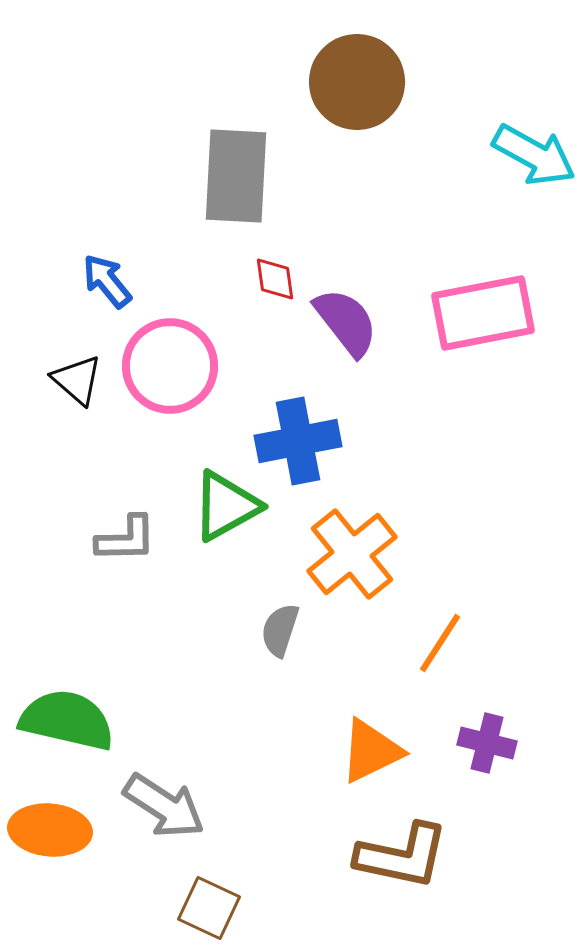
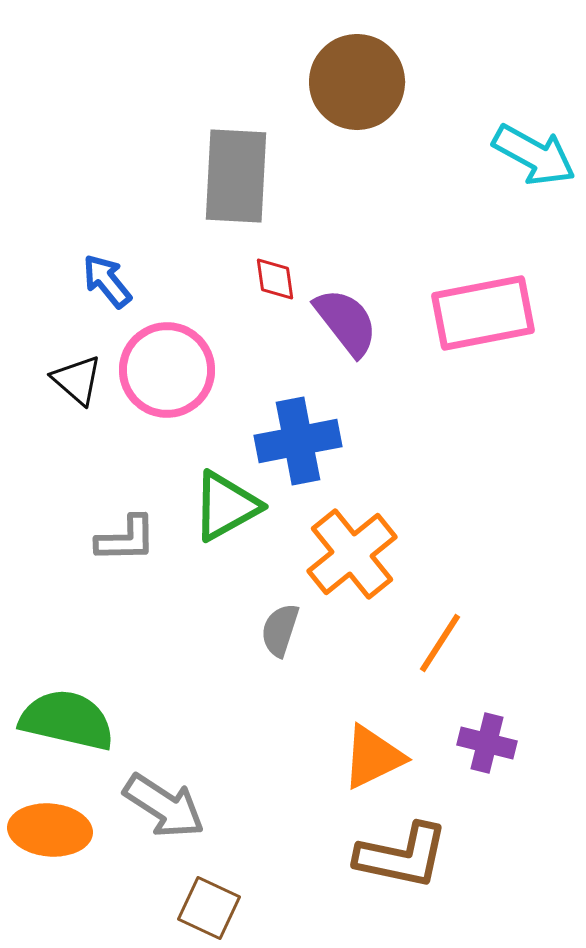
pink circle: moved 3 px left, 4 px down
orange triangle: moved 2 px right, 6 px down
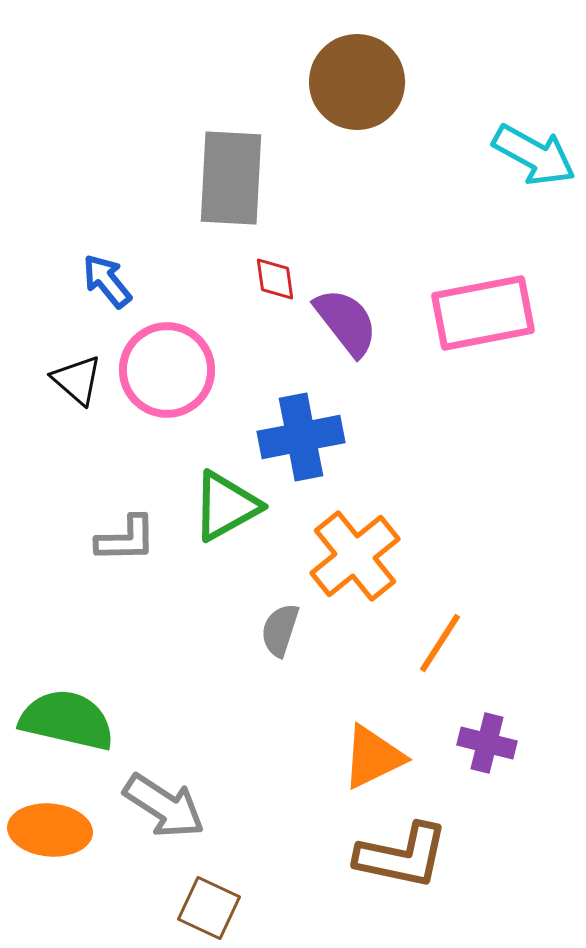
gray rectangle: moved 5 px left, 2 px down
blue cross: moved 3 px right, 4 px up
orange cross: moved 3 px right, 2 px down
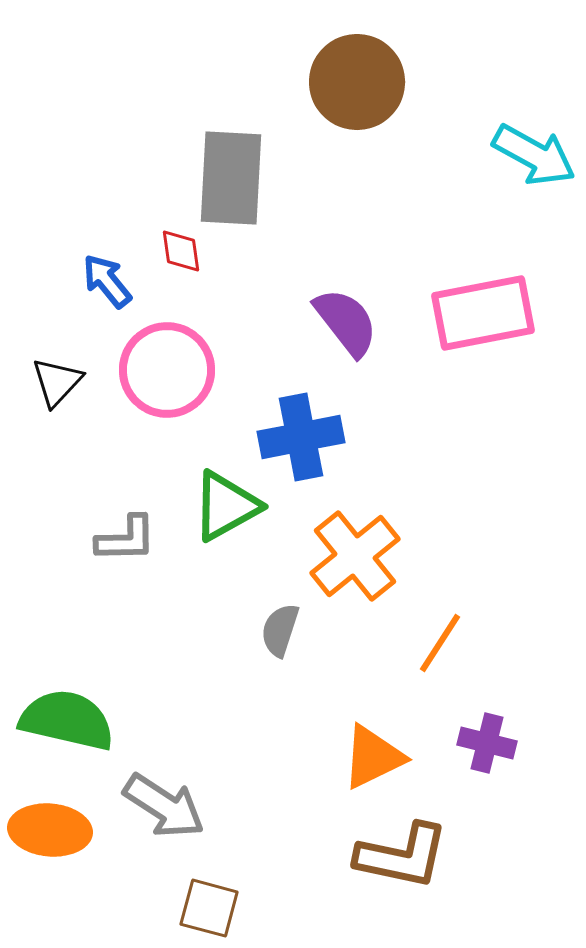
red diamond: moved 94 px left, 28 px up
black triangle: moved 20 px left, 2 px down; rotated 32 degrees clockwise
brown square: rotated 10 degrees counterclockwise
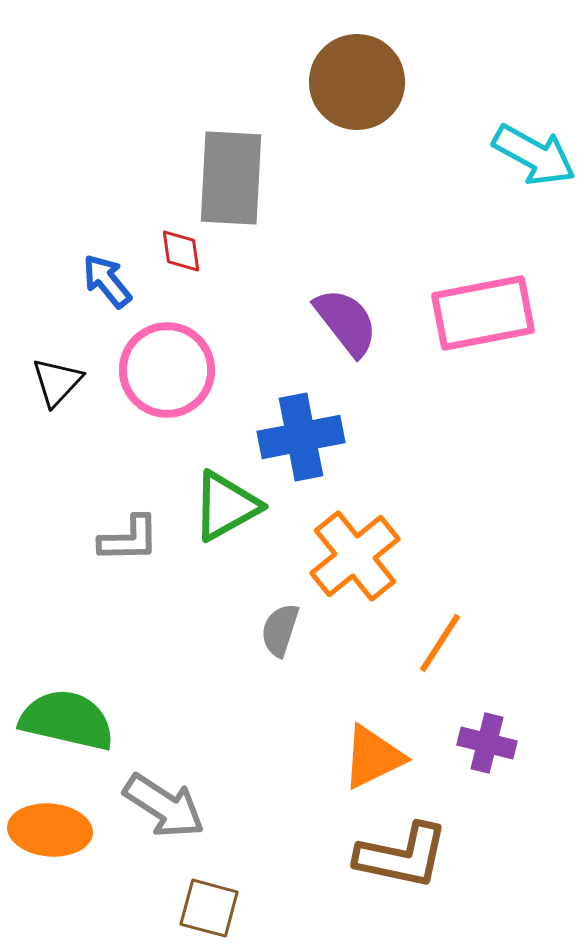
gray L-shape: moved 3 px right
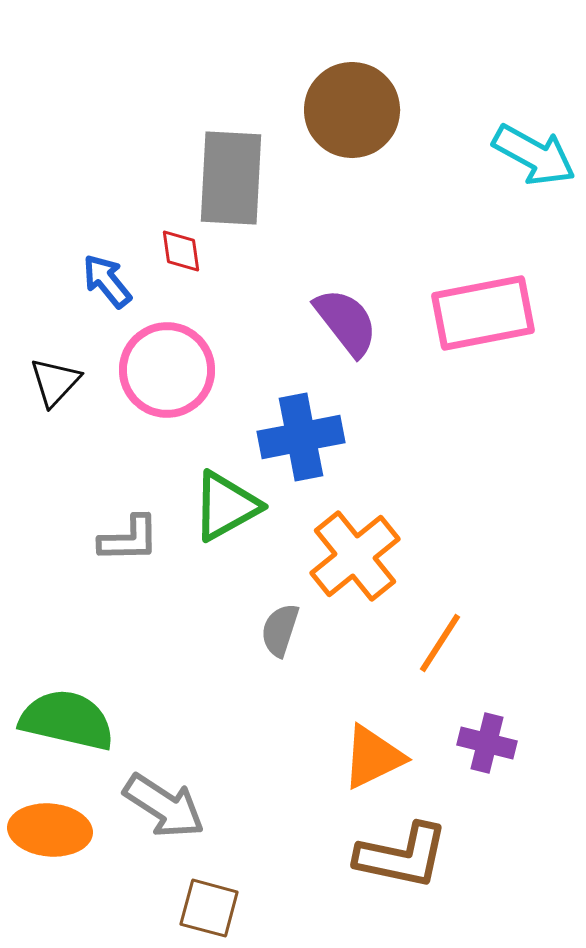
brown circle: moved 5 px left, 28 px down
black triangle: moved 2 px left
